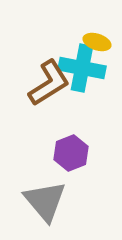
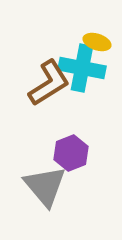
gray triangle: moved 15 px up
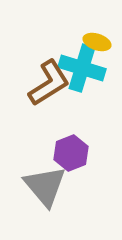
cyan cross: rotated 6 degrees clockwise
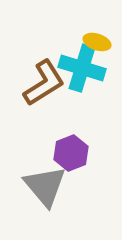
brown L-shape: moved 5 px left
